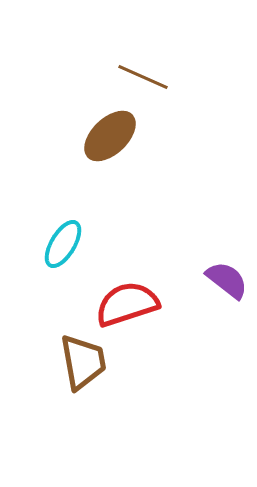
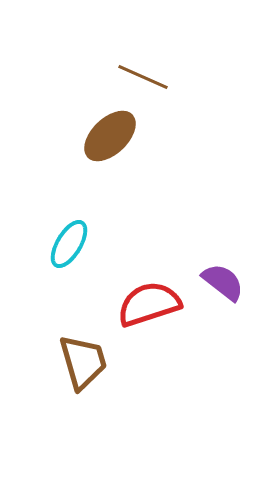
cyan ellipse: moved 6 px right
purple semicircle: moved 4 px left, 2 px down
red semicircle: moved 22 px right
brown trapezoid: rotated 6 degrees counterclockwise
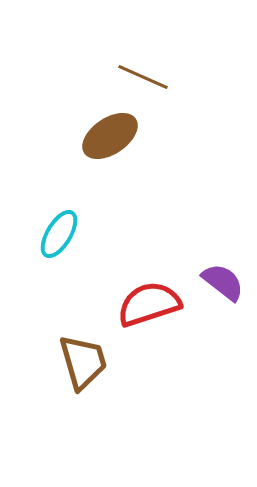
brown ellipse: rotated 10 degrees clockwise
cyan ellipse: moved 10 px left, 10 px up
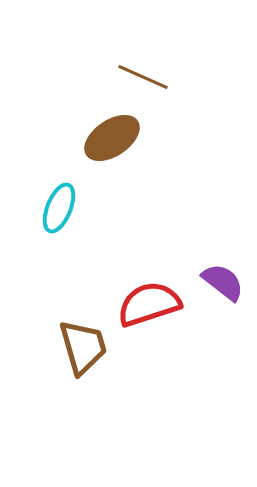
brown ellipse: moved 2 px right, 2 px down
cyan ellipse: moved 26 px up; rotated 9 degrees counterclockwise
brown trapezoid: moved 15 px up
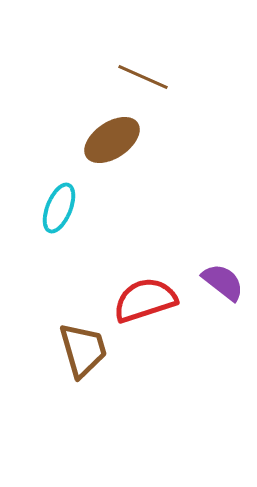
brown ellipse: moved 2 px down
red semicircle: moved 4 px left, 4 px up
brown trapezoid: moved 3 px down
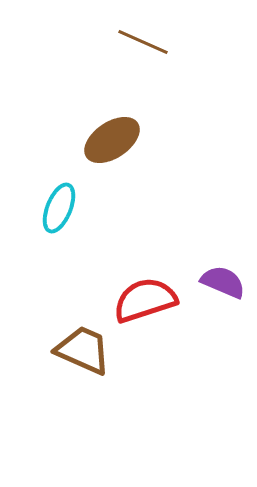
brown line: moved 35 px up
purple semicircle: rotated 15 degrees counterclockwise
brown trapezoid: rotated 50 degrees counterclockwise
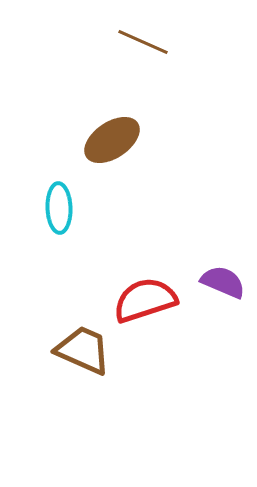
cyan ellipse: rotated 24 degrees counterclockwise
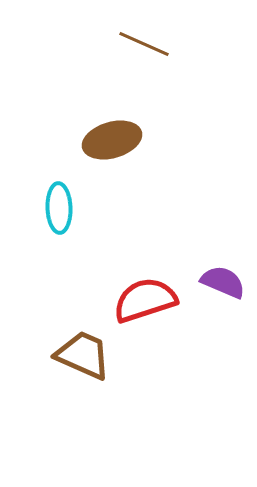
brown line: moved 1 px right, 2 px down
brown ellipse: rotated 18 degrees clockwise
brown trapezoid: moved 5 px down
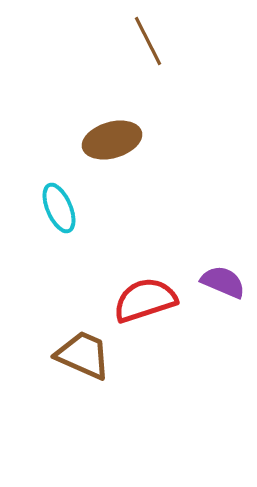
brown line: moved 4 px right, 3 px up; rotated 39 degrees clockwise
cyan ellipse: rotated 21 degrees counterclockwise
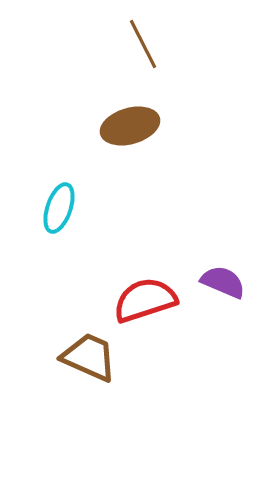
brown line: moved 5 px left, 3 px down
brown ellipse: moved 18 px right, 14 px up
cyan ellipse: rotated 42 degrees clockwise
brown trapezoid: moved 6 px right, 2 px down
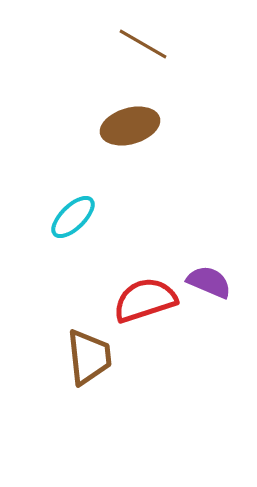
brown line: rotated 33 degrees counterclockwise
cyan ellipse: moved 14 px right, 9 px down; rotated 27 degrees clockwise
purple semicircle: moved 14 px left
brown trapezoid: rotated 60 degrees clockwise
